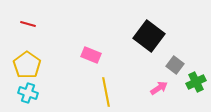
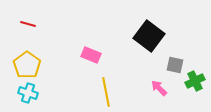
gray square: rotated 24 degrees counterclockwise
green cross: moved 1 px left, 1 px up
pink arrow: rotated 102 degrees counterclockwise
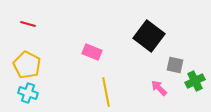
pink rectangle: moved 1 px right, 3 px up
yellow pentagon: rotated 8 degrees counterclockwise
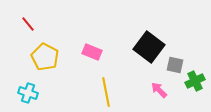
red line: rotated 35 degrees clockwise
black square: moved 11 px down
yellow pentagon: moved 18 px right, 8 px up
pink arrow: moved 2 px down
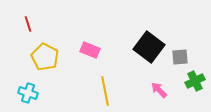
red line: rotated 21 degrees clockwise
pink rectangle: moved 2 px left, 2 px up
gray square: moved 5 px right, 8 px up; rotated 18 degrees counterclockwise
yellow line: moved 1 px left, 1 px up
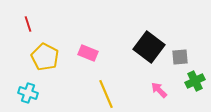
pink rectangle: moved 2 px left, 3 px down
yellow line: moved 1 px right, 3 px down; rotated 12 degrees counterclockwise
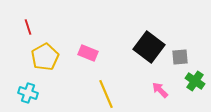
red line: moved 3 px down
yellow pentagon: rotated 16 degrees clockwise
green cross: rotated 30 degrees counterclockwise
pink arrow: moved 1 px right
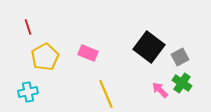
gray square: rotated 24 degrees counterclockwise
green cross: moved 13 px left, 2 px down
cyan cross: moved 1 px up; rotated 30 degrees counterclockwise
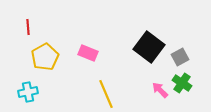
red line: rotated 14 degrees clockwise
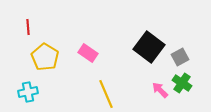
pink rectangle: rotated 12 degrees clockwise
yellow pentagon: rotated 12 degrees counterclockwise
